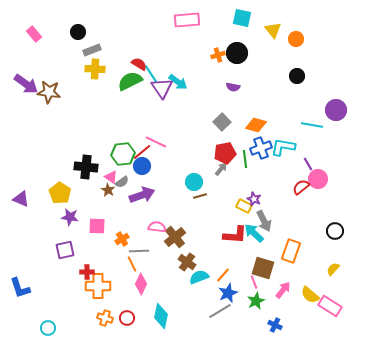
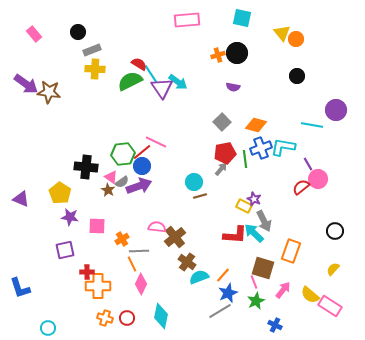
yellow triangle at (273, 30): moved 9 px right, 3 px down
purple arrow at (142, 195): moved 3 px left, 9 px up
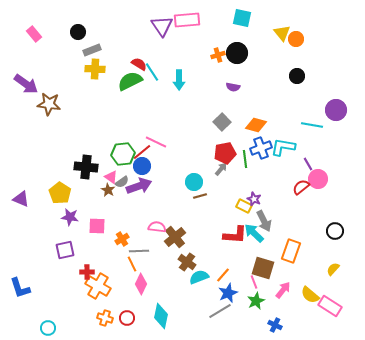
cyan line at (151, 74): moved 1 px right, 2 px up
cyan arrow at (178, 82): moved 1 px right, 2 px up; rotated 54 degrees clockwise
purple triangle at (162, 88): moved 62 px up
brown star at (49, 92): moved 12 px down
orange cross at (98, 286): rotated 30 degrees clockwise
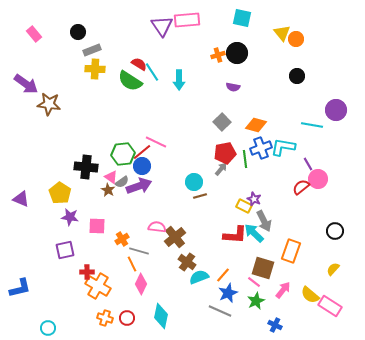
green semicircle at (130, 81): rotated 120 degrees counterclockwise
gray line at (139, 251): rotated 18 degrees clockwise
pink line at (254, 282): rotated 32 degrees counterclockwise
blue L-shape at (20, 288): rotated 85 degrees counterclockwise
gray line at (220, 311): rotated 55 degrees clockwise
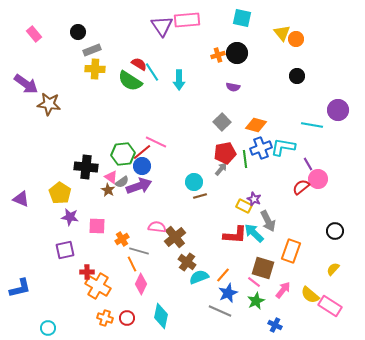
purple circle at (336, 110): moved 2 px right
gray arrow at (264, 221): moved 4 px right
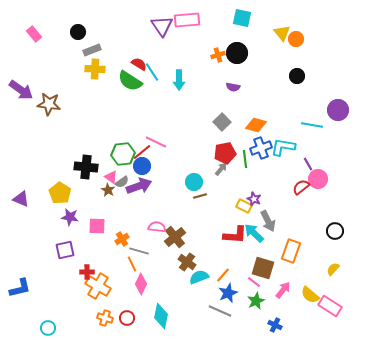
purple arrow at (26, 84): moved 5 px left, 6 px down
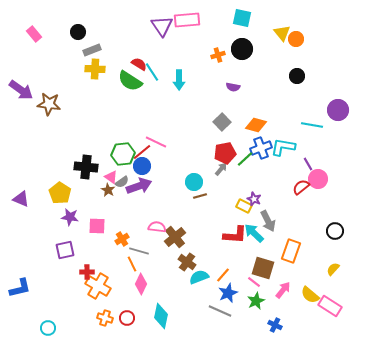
black circle at (237, 53): moved 5 px right, 4 px up
green line at (245, 159): rotated 54 degrees clockwise
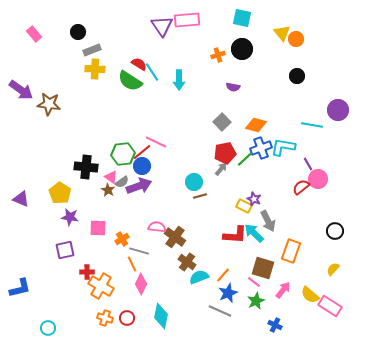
pink square at (97, 226): moved 1 px right, 2 px down
brown cross at (175, 237): rotated 15 degrees counterclockwise
orange cross at (98, 286): moved 3 px right
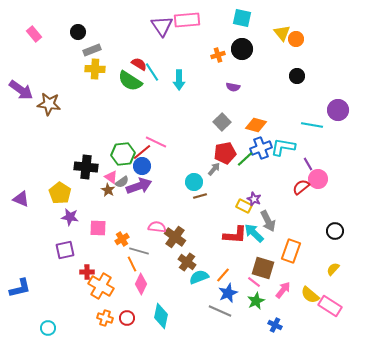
gray arrow at (221, 169): moved 7 px left
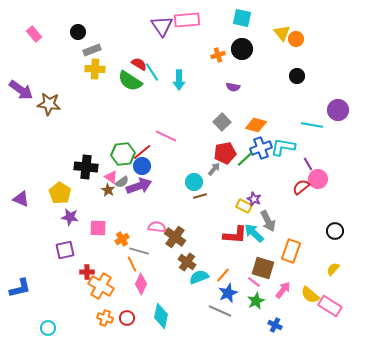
pink line at (156, 142): moved 10 px right, 6 px up
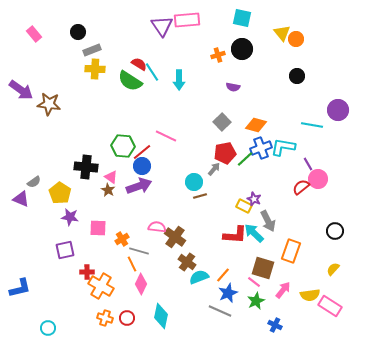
green hexagon at (123, 154): moved 8 px up; rotated 10 degrees clockwise
gray semicircle at (122, 182): moved 88 px left
yellow semicircle at (310, 295): rotated 48 degrees counterclockwise
